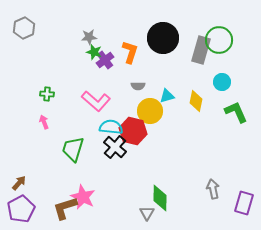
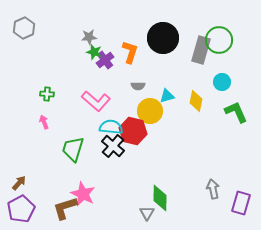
black cross: moved 2 px left, 1 px up
pink star: moved 3 px up
purple rectangle: moved 3 px left
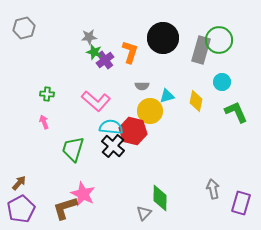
gray hexagon: rotated 10 degrees clockwise
gray semicircle: moved 4 px right
gray triangle: moved 3 px left; rotated 14 degrees clockwise
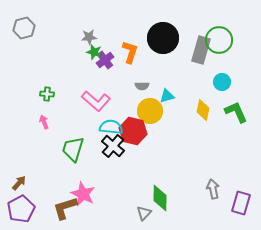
yellow diamond: moved 7 px right, 9 px down
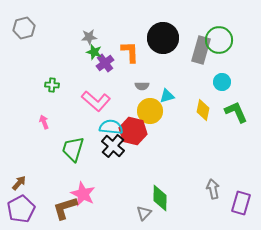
orange L-shape: rotated 20 degrees counterclockwise
purple cross: moved 3 px down
green cross: moved 5 px right, 9 px up
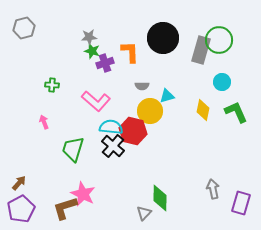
green star: moved 2 px left, 1 px up
purple cross: rotated 18 degrees clockwise
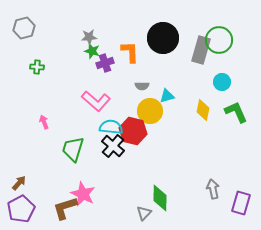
green cross: moved 15 px left, 18 px up
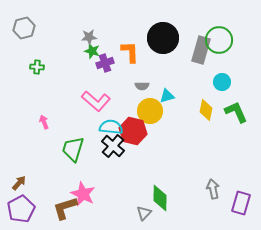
yellow diamond: moved 3 px right
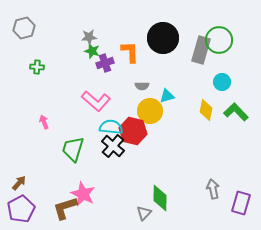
green L-shape: rotated 20 degrees counterclockwise
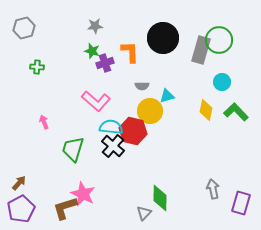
gray star: moved 6 px right, 11 px up
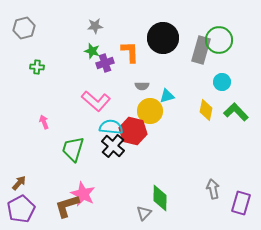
brown L-shape: moved 2 px right, 2 px up
